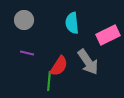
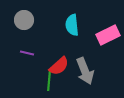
cyan semicircle: moved 2 px down
gray arrow: moved 3 px left, 9 px down; rotated 12 degrees clockwise
red semicircle: rotated 15 degrees clockwise
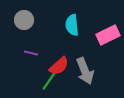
purple line: moved 4 px right
green line: rotated 30 degrees clockwise
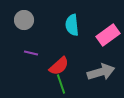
pink rectangle: rotated 10 degrees counterclockwise
gray arrow: moved 16 px right, 1 px down; rotated 84 degrees counterclockwise
green line: moved 12 px right, 3 px down; rotated 54 degrees counterclockwise
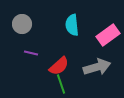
gray circle: moved 2 px left, 4 px down
gray arrow: moved 4 px left, 5 px up
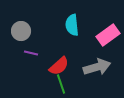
gray circle: moved 1 px left, 7 px down
